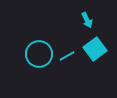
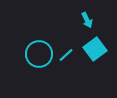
cyan line: moved 1 px left, 1 px up; rotated 14 degrees counterclockwise
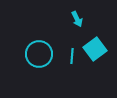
cyan arrow: moved 10 px left, 1 px up
cyan line: moved 6 px right, 1 px down; rotated 42 degrees counterclockwise
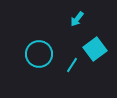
cyan arrow: rotated 63 degrees clockwise
cyan line: moved 9 px down; rotated 28 degrees clockwise
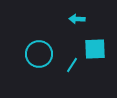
cyan arrow: rotated 56 degrees clockwise
cyan square: rotated 35 degrees clockwise
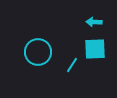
cyan arrow: moved 17 px right, 3 px down
cyan circle: moved 1 px left, 2 px up
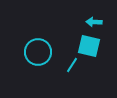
cyan square: moved 6 px left, 3 px up; rotated 15 degrees clockwise
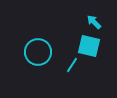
cyan arrow: rotated 42 degrees clockwise
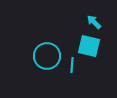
cyan circle: moved 9 px right, 4 px down
cyan line: rotated 28 degrees counterclockwise
